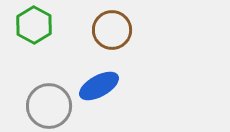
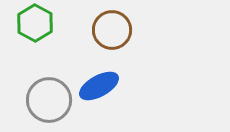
green hexagon: moved 1 px right, 2 px up
gray circle: moved 6 px up
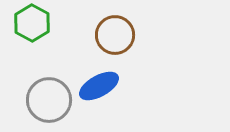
green hexagon: moved 3 px left
brown circle: moved 3 px right, 5 px down
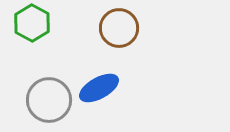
brown circle: moved 4 px right, 7 px up
blue ellipse: moved 2 px down
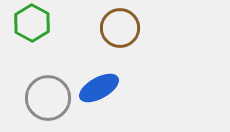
brown circle: moved 1 px right
gray circle: moved 1 px left, 2 px up
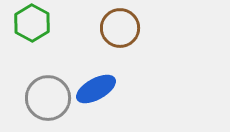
blue ellipse: moved 3 px left, 1 px down
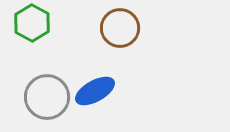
blue ellipse: moved 1 px left, 2 px down
gray circle: moved 1 px left, 1 px up
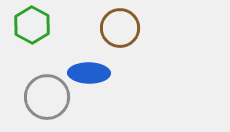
green hexagon: moved 2 px down
blue ellipse: moved 6 px left, 18 px up; rotated 30 degrees clockwise
